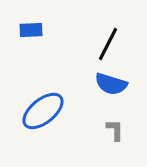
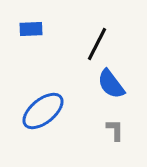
blue rectangle: moved 1 px up
black line: moved 11 px left
blue semicircle: rotated 36 degrees clockwise
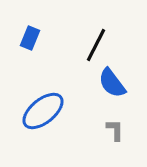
blue rectangle: moved 1 px left, 9 px down; rotated 65 degrees counterclockwise
black line: moved 1 px left, 1 px down
blue semicircle: moved 1 px right, 1 px up
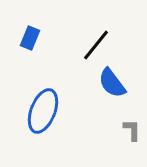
black line: rotated 12 degrees clockwise
blue ellipse: rotated 30 degrees counterclockwise
gray L-shape: moved 17 px right
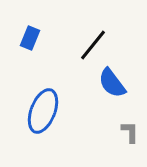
black line: moved 3 px left
gray L-shape: moved 2 px left, 2 px down
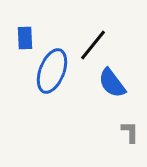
blue rectangle: moved 5 px left; rotated 25 degrees counterclockwise
blue ellipse: moved 9 px right, 40 px up
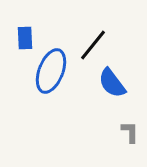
blue ellipse: moved 1 px left
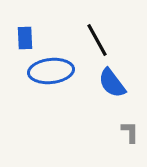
black line: moved 4 px right, 5 px up; rotated 68 degrees counterclockwise
blue ellipse: rotated 63 degrees clockwise
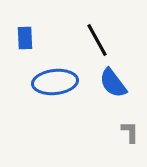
blue ellipse: moved 4 px right, 11 px down
blue semicircle: moved 1 px right
